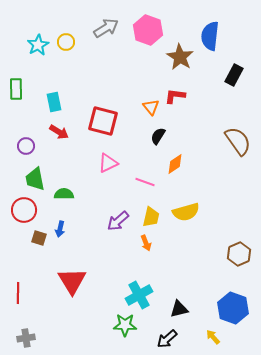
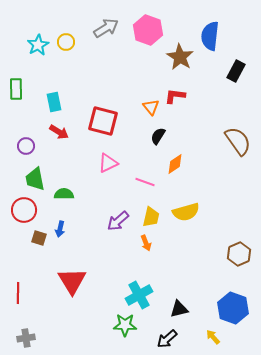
black rectangle: moved 2 px right, 4 px up
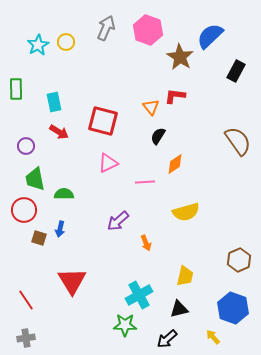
gray arrow: rotated 35 degrees counterclockwise
blue semicircle: rotated 40 degrees clockwise
pink line: rotated 24 degrees counterclockwise
yellow trapezoid: moved 34 px right, 59 px down
brown hexagon: moved 6 px down
red line: moved 8 px right, 7 px down; rotated 35 degrees counterclockwise
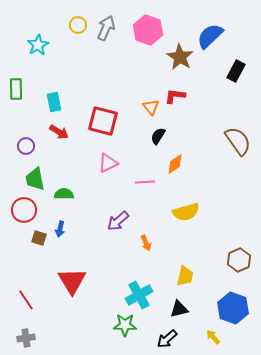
yellow circle: moved 12 px right, 17 px up
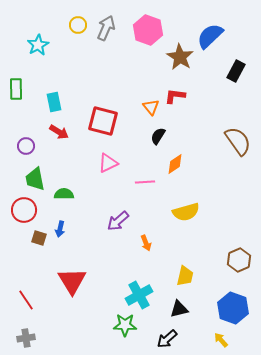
yellow arrow: moved 8 px right, 3 px down
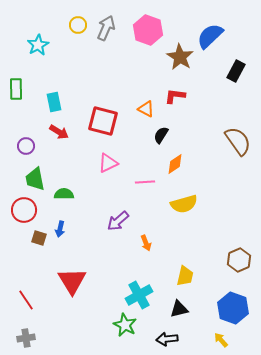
orange triangle: moved 5 px left, 2 px down; rotated 24 degrees counterclockwise
black semicircle: moved 3 px right, 1 px up
yellow semicircle: moved 2 px left, 8 px up
green star: rotated 25 degrees clockwise
black arrow: rotated 35 degrees clockwise
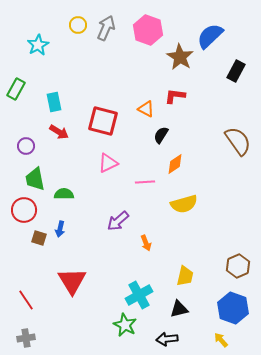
green rectangle: rotated 30 degrees clockwise
brown hexagon: moved 1 px left, 6 px down
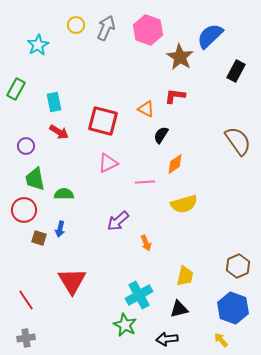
yellow circle: moved 2 px left
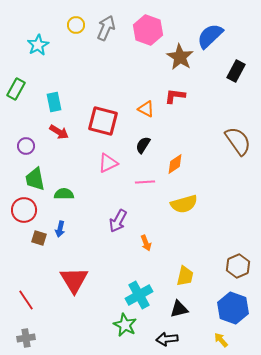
black semicircle: moved 18 px left, 10 px down
purple arrow: rotated 20 degrees counterclockwise
red triangle: moved 2 px right, 1 px up
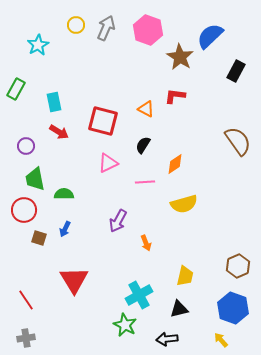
blue arrow: moved 5 px right; rotated 14 degrees clockwise
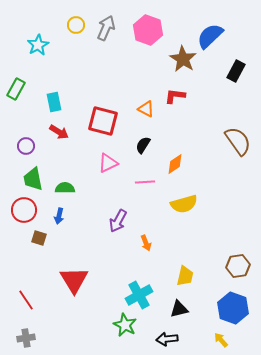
brown star: moved 3 px right, 2 px down
green trapezoid: moved 2 px left
green semicircle: moved 1 px right, 6 px up
blue arrow: moved 6 px left, 13 px up; rotated 14 degrees counterclockwise
brown hexagon: rotated 15 degrees clockwise
